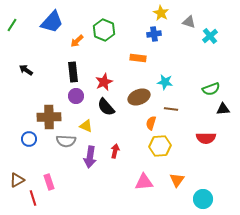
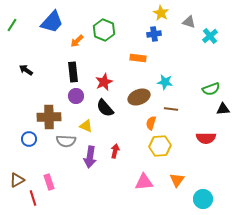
black semicircle: moved 1 px left, 1 px down
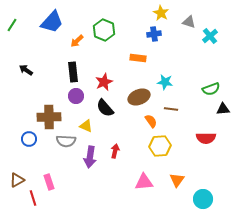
orange semicircle: moved 2 px up; rotated 128 degrees clockwise
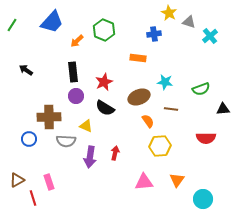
yellow star: moved 8 px right
green semicircle: moved 10 px left
black semicircle: rotated 18 degrees counterclockwise
orange semicircle: moved 3 px left
red arrow: moved 2 px down
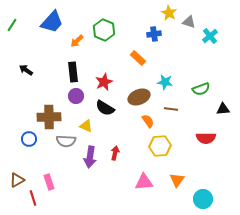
orange rectangle: rotated 35 degrees clockwise
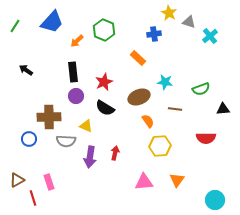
green line: moved 3 px right, 1 px down
brown line: moved 4 px right
cyan circle: moved 12 px right, 1 px down
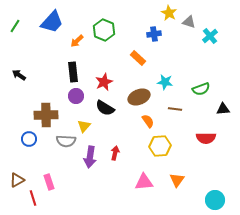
black arrow: moved 7 px left, 5 px down
brown cross: moved 3 px left, 2 px up
yellow triangle: moved 2 px left; rotated 48 degrees clockwise
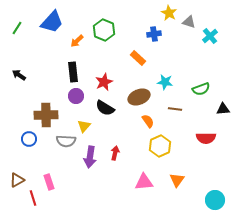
green line: moved 2 px right, 2 px down
yellow hexagon: rotated 20 degrees counterclockwise
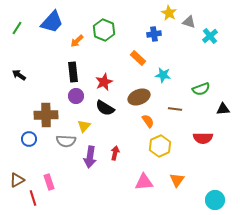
cyan star: moved 2 px left, 7 px up
red semicircle: moved 3 px left
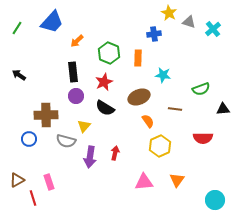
green hexagon: moved 5 px right, 23 px down
cyan cross: moved 3 px right, 7 px up
orange rectangle: rotated 49 degrees clockwise
gray semicircle: rotated 12 degrees clockwise
